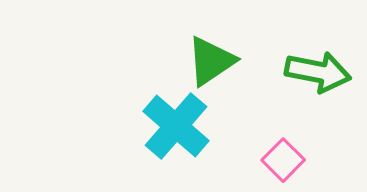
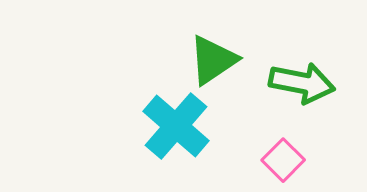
green triangle: moved 2 px right, 1 px up
green arrow: moved 16 px left, 11 px down
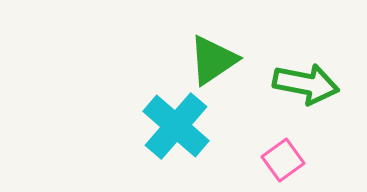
green arrow: moved 4 px right, 1 px down
pink square: rotated 9 degrees clockwise
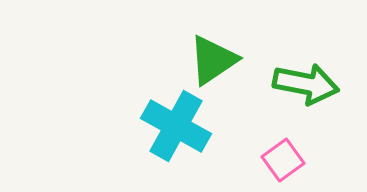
cyan cross: rotated 12 degrees counterclockwise
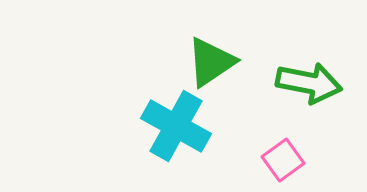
green triangle: moved 2 px left, 2 px down
green arrow: moved 3 px right, 1 px up
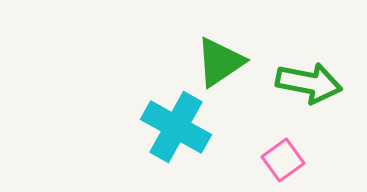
green triangle: moved 9 px right
cyan cross: moved 1 px down
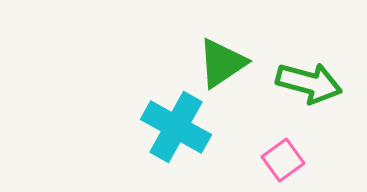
green triangle: moved 2 px right, 1 px down
green arrow: rotated 4 degrees clockwise
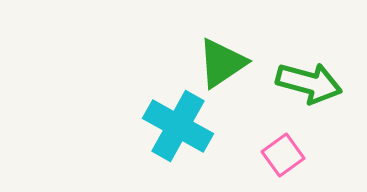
cyan cross: moved 2 px right, 1 px up
pink square: moved 5 px up
